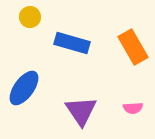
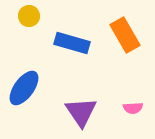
yellow circle: moved 1 px left, 1 px up
orange rectangle: moved 8 px left, 12 px up
purple triangle: moved 1 px down
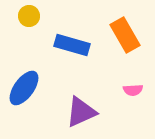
blue rectangle: moved 2 px down
pink semicircle: moved 18 px up
purple triangle: rotated 40 degrees clockwise
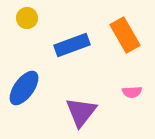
yellow circle: moved 2 px left, 2 px down
blue rectangle: rotated 36 degrees counterclockwise
pink semicircle: moved 1 px left, 2 px down
purple triangle: rotated 28 degrees counterclockwise
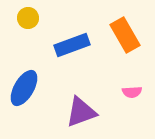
yellow circle: moved 1 px right
blue ellipse: rotated 6 degrees counterclockwise
purple triangle: rotated 32 degrees clockwise
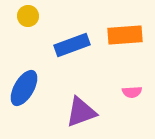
yellow circle: moved 2 px up
orange rectangle: rotated 64 degrees counterclockwise
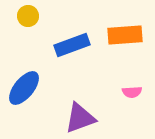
blue ellipse: rotated 9 degrees clockwise
purple triangle: moved 1 px left, 6 px down
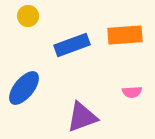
purple triangle: moved 2 px right, 1 px up
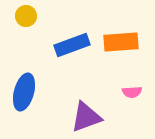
yellow circle: moved 2 px left
orange rectangle: moved 4 px left, 7 px down
blue ellipse: moved 4 px down; rotated 24 degrees counterclockwise
purple triangle: moved 4 px right
